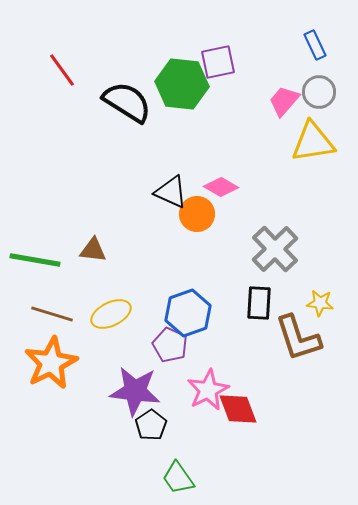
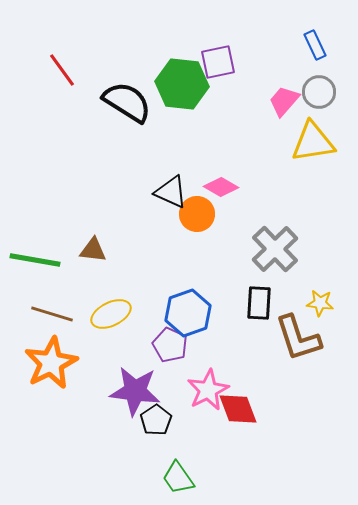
black pentagon: moved 5 px right, 5 px up
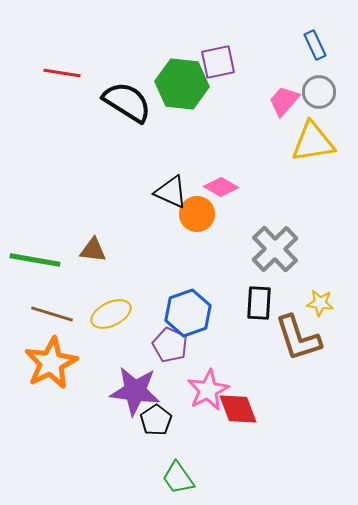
red line: moved 3 px down; rotated 45 degrees counterclockwise
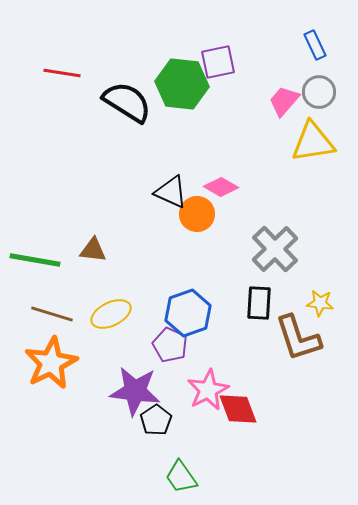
green trapezoid: moved 3 px right, 1 px up
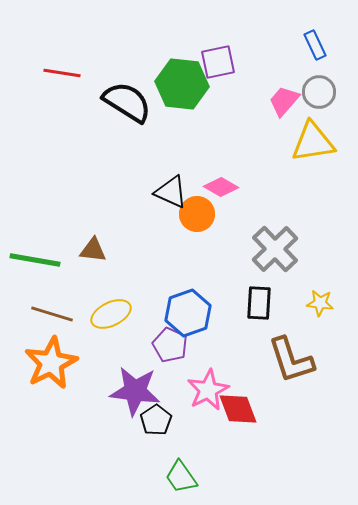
brown L-shape: moved 7 px left, 22 px down
